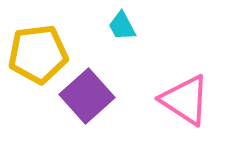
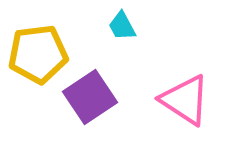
purple square: moved 3 px right, 1 px down; rotated 8 degrees clockwise
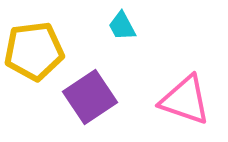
yellow pentagon: moved 4 px left, 3 px up
pink triangle: rotated 14 degrees counterclockwise
